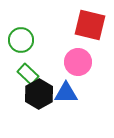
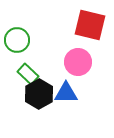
green circle: moved 4 px left
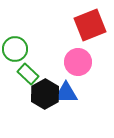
red square: rotated 36 degrees counterclockwise
green circle: moved 2 px left, 9 px down
black hexagon: moved 6 px right
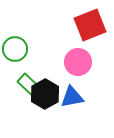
green rectangle: moved 10 px down
blue triangle: moved 6 px right, 4 px down; rotated 10 degrees counterclockwise
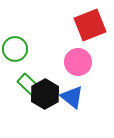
blue triangle: rotated 50 degrees clockwise
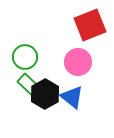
green circle: moved 10 px right, 8 px down
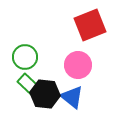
pink circle: moved 3 px down
black hexagon: rotated 24 degrees counterclockwise
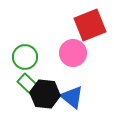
pink circle: moved 5 px left, 12 px up
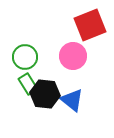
pink circle: moved 3 px down
green rectangle: rotated 15 degrees clockwise
blue triangle: moved 3 px down
